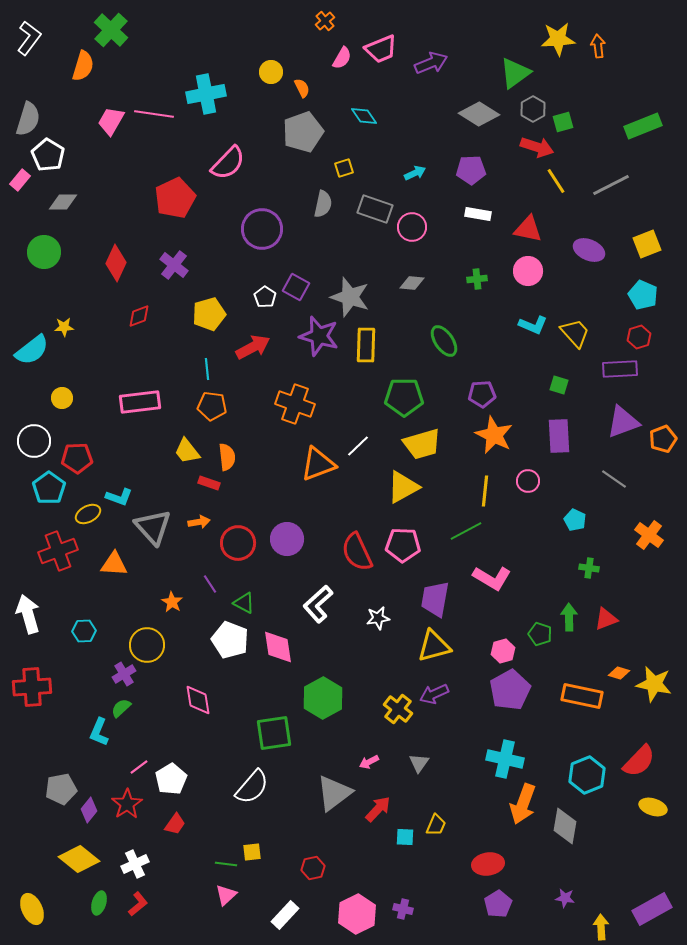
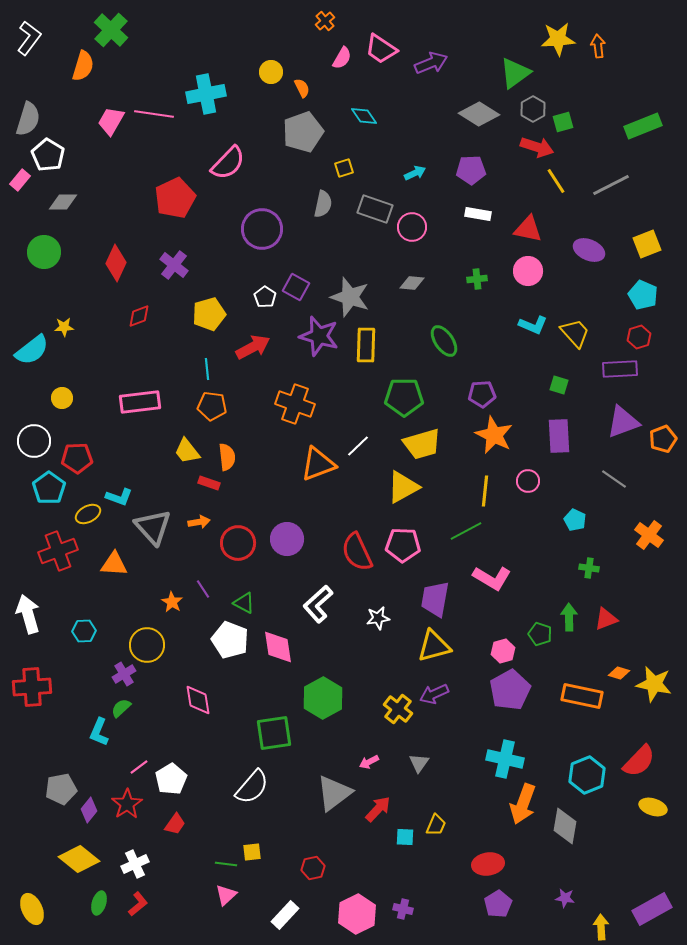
pink trapezoid at (381, 49): rotated 56 degrees clockwise
purple line at (210, 584): moved 7 px left, 5 px down
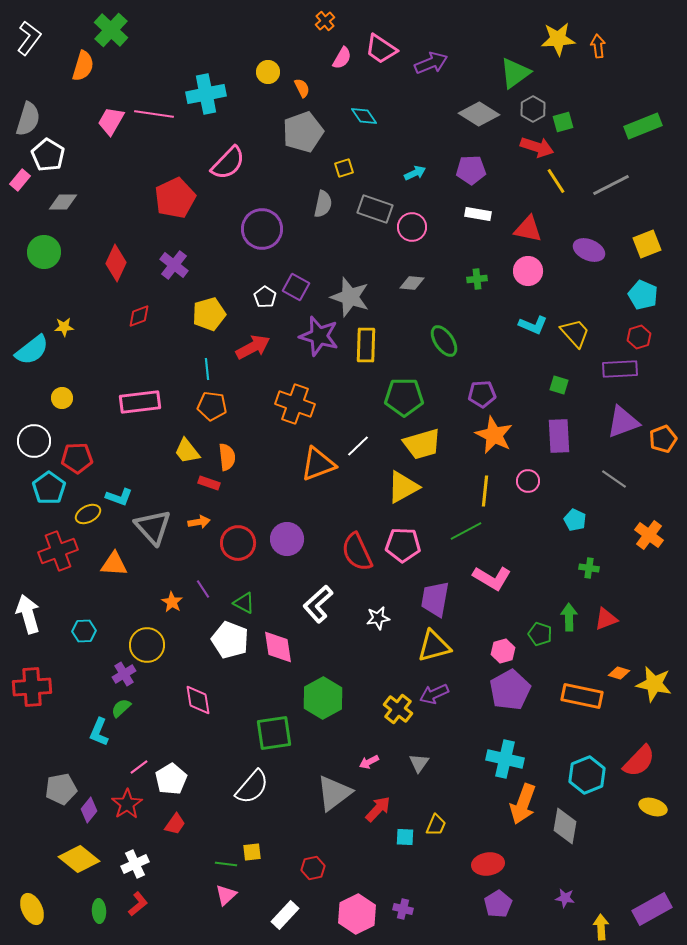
yellow circle at (271, 72): moved 3 px left
green ellipse at (99, 903): moved 8 px down; rotated 20 degrees counterclockwise
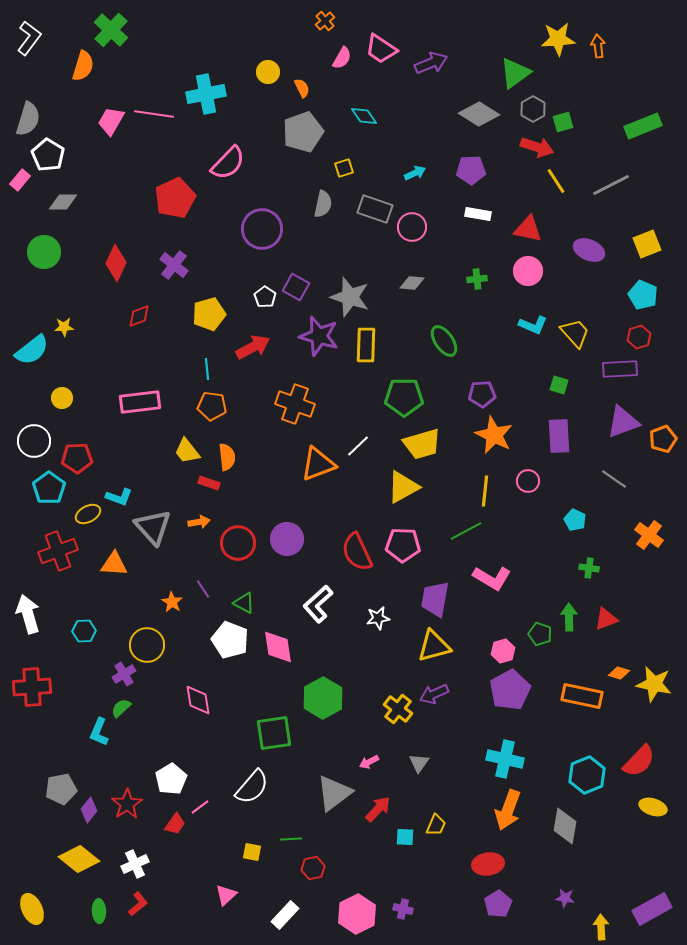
pink line at (139, 767): moved 61 px right, 40 px down
orange arrow at (523, 804): moved 15 px left, 6 px down
yellow square at (252, 852): rotated 18 degrees clockwise
green line at (226, 864): moved 65 px right, 25 px up; rotated 10 degrees counterclockwise
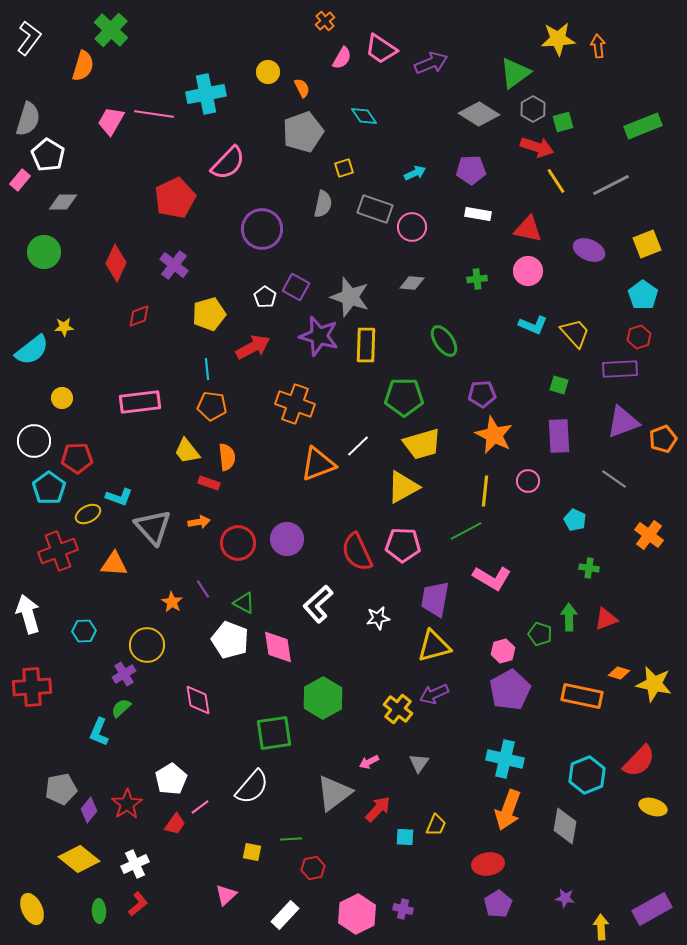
cyan pentagon at (643, 295): rotated 12 degrees clockwise
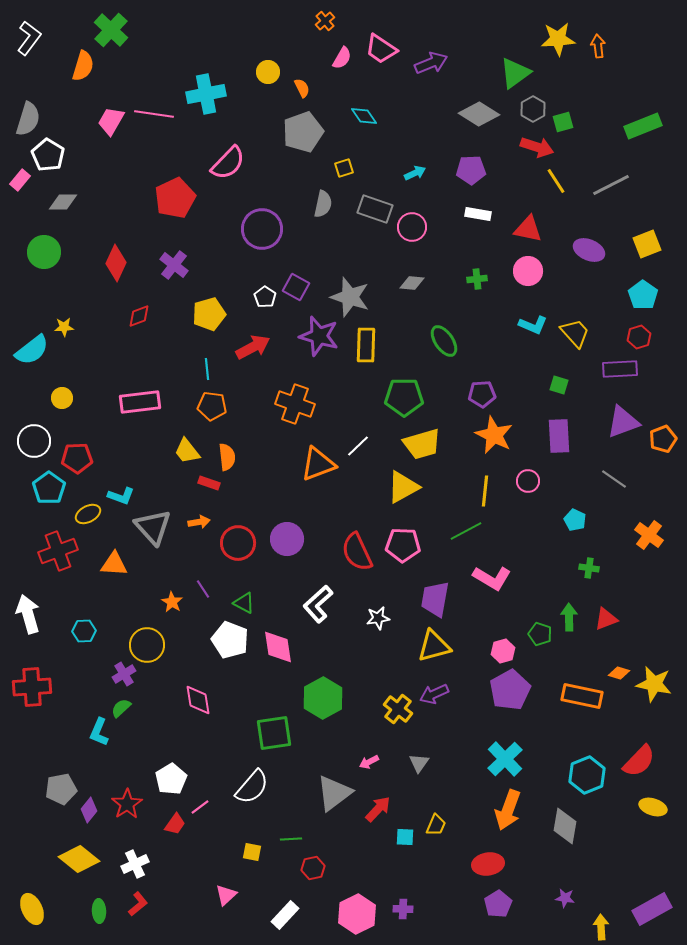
cyan L-shape at (119, 497): moved 2 px right, 1 px up
cyan cross at (505, 759): rotated 33 degrees clockwise
purple cross at (403, 909): rotated 12 degrees counterclockwise
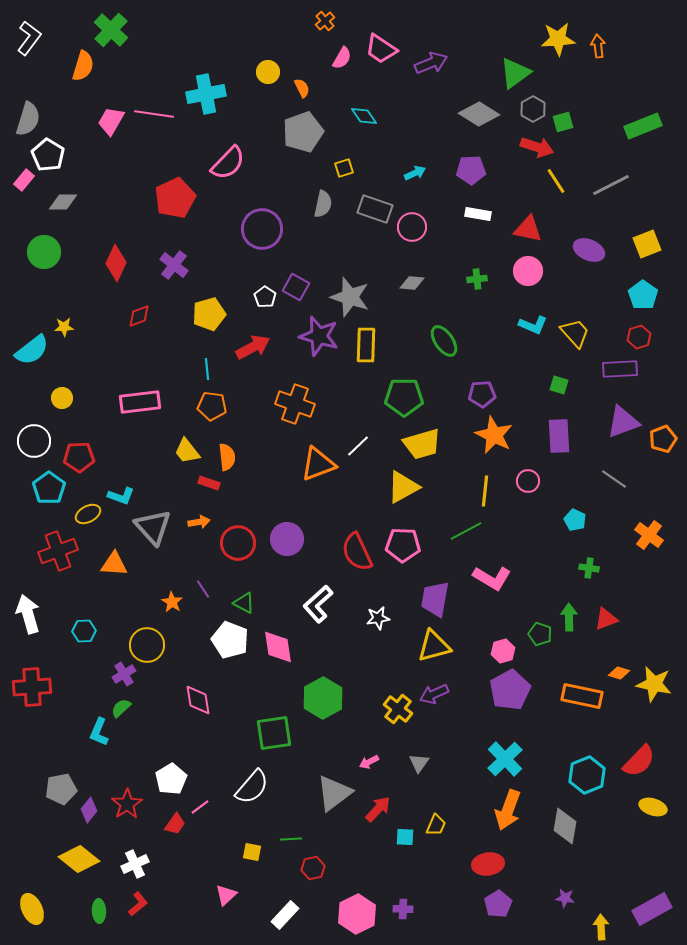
pink rectangle at (20, 180): moved 4 px right
red pentagon at (77, 458): moved 2 px right, 1 px up
